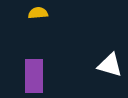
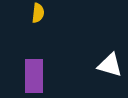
yellow semicircle: rotated 102 degrees clockwise
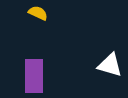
yellow semicircle: rotated 72 degrees counterclockwise
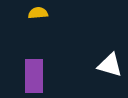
yellow semicircle: rotated 30 degrees counterclockwise
